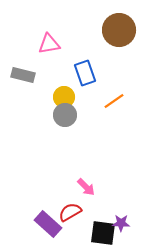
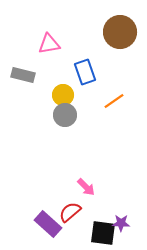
brown circle: moved 1 px right, 2 px down
blue rectangle: moved 1 px up
yellow circle: moved 1 px left, 2 px up
red semicircle: rotated 10 degrees counterclockwise
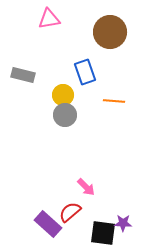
brown circle: moved 10 px left
pink triangle: moved 25 px up
orange line: rotated 40 degrees clockwise
purple star: moved 2 px right
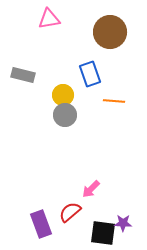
blue rectangle: moved 5 px right, 2 px down
pink arrow: moved 5 px right, 2 px down; rotated 90 degrees clockwise
purple rectangle: moved 7 px left; rotated 28 degrees clockwise
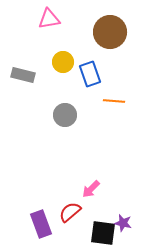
yellow circle: moved 33 px up
purple star: rotated 12 degrees clockwise
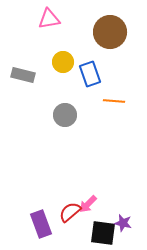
pink arrow: moved 3 px left, 15 px down
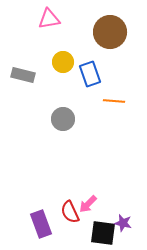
gray circle: moved 2 px left, 4 px down
red semicircle: rotated 75 degrees counterclockwise
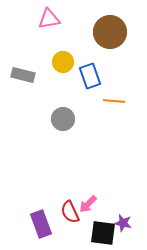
blue rectangle: moved 2 px down
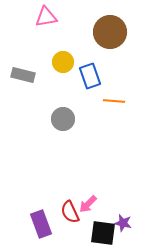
pink triangle: moved 3 px left, 2 px up
